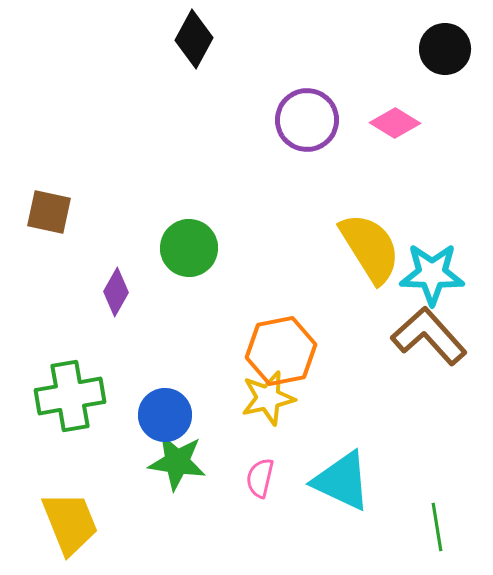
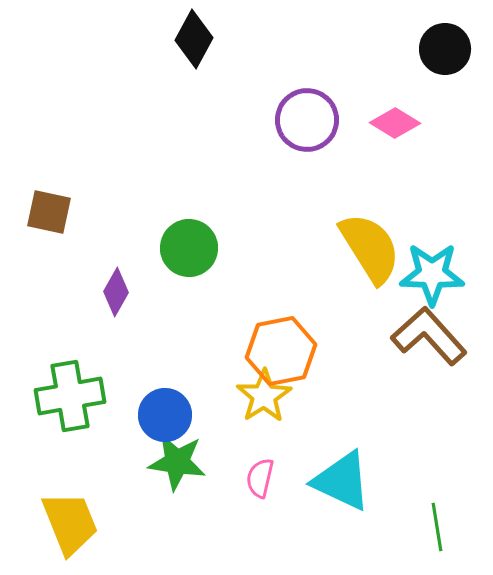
yellow star: moved 4 px left, 2 px up; rotated 20 degrees counterclockwise
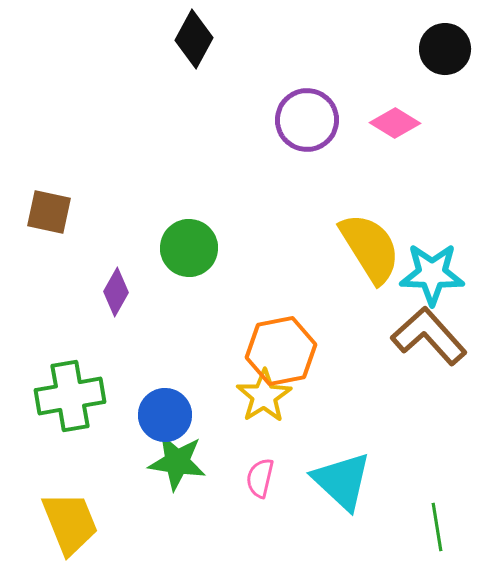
cyan triangle: rotated 18 degrees clockwise
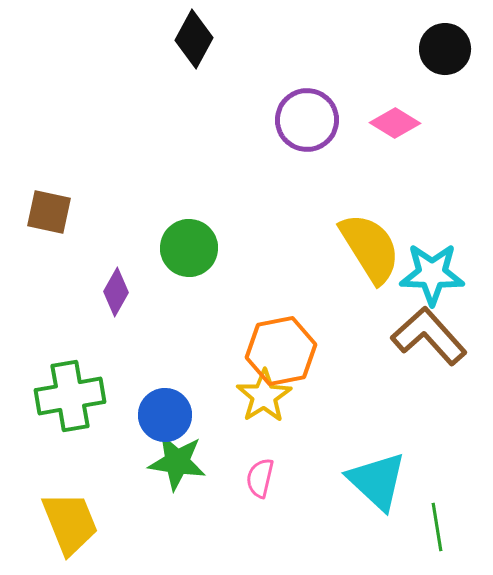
cyan triangle: moved 35 px right
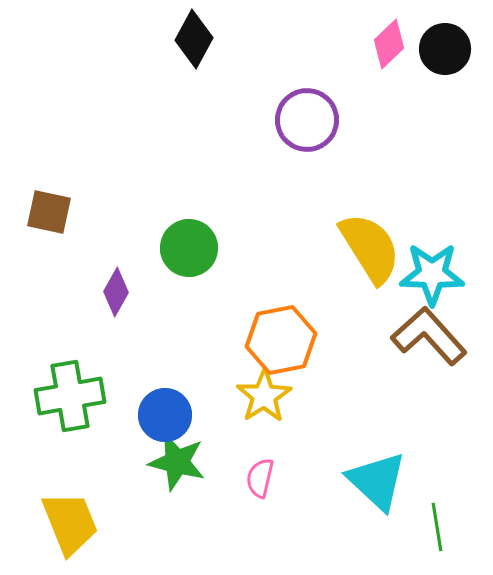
pink diamond: moved 6 px left, 79 px up; rotated 75 degrees counterclockwise
orange hexagon: moved 11 px up
green star: rotated 6 degrees clockwise
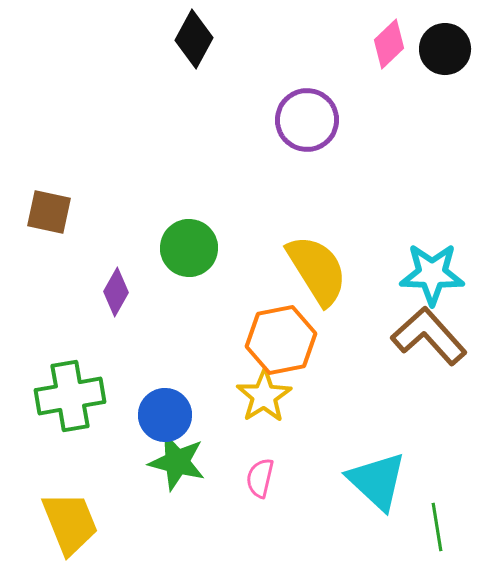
yellow semicircle: moved 53 px left, 22 px down
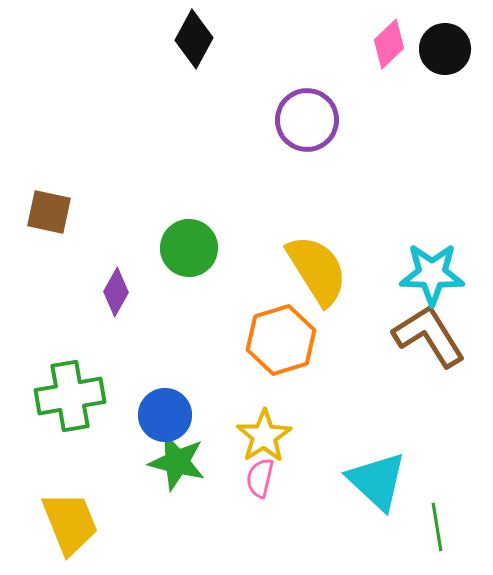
brown L-shape: rotated 10 degrees clockwise
orange hexagon: rotated 6 degrees counterclockwise
yellow star: moved 40 px down
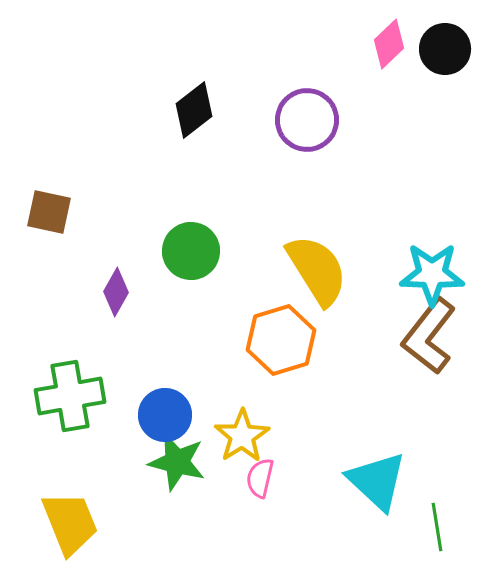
black diamond: moved 71 px down; rotated 24 degrees clockwise
green circle: moved 2 px right, 3 px down
brown L-shape: rotated 110 degrees counterclockwise
yellow star: moved 22 px left
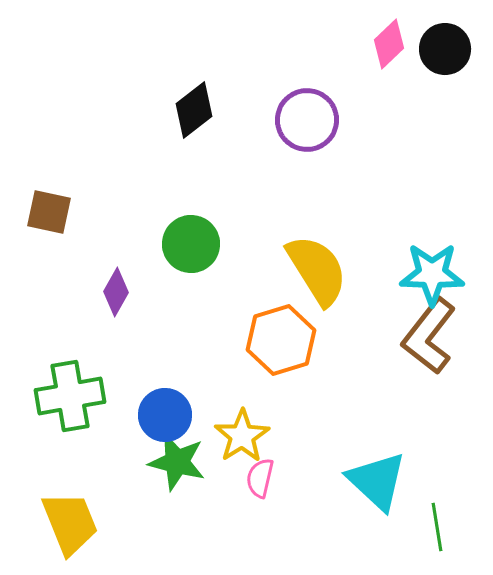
green circle: moved 7 px up
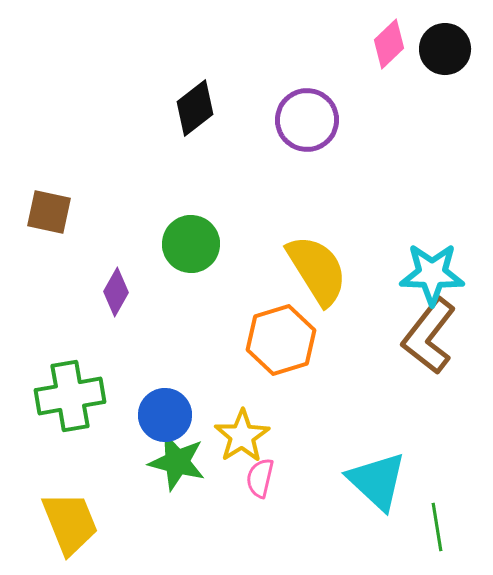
black diamond: moved 1 px right, 2 px up
